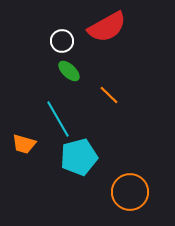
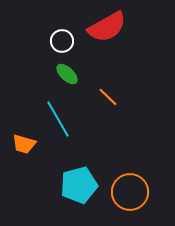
green ellipse: moved 2 px left, 3 px down
orange line: moved 1 px left, 2 px down
cyan pentagon: moved 28 px down
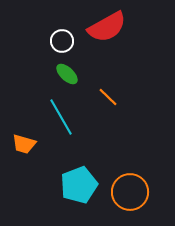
cyan line: moved 3 px right, 2 px up
cyan pentagon: rotated 6 degrees counterclockwise
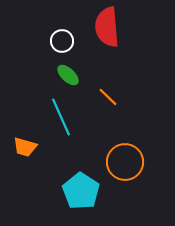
red semicircle: rotated 114 degrees clockwise
green ellipse: moved 1 px right, 1 px down
cyan line: rotated 6 degrees clockwise
orange trapezoid: moved 1 px right, 3 px down
cyan pentagon: moved 2 px right, 6 px down; rotated 18 degrees counterclockwise
orange circle: moved 5 px left, 30 px up
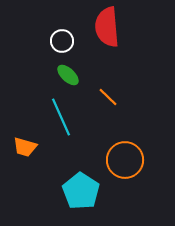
orange circle: moved 2 px up
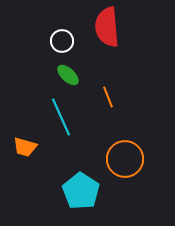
orange line: rotated 25 degrees clockwise
orange circle: moved 1 px up
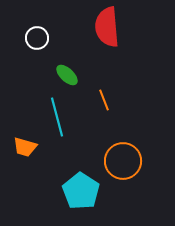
white circle: moved 25 px left, 3 px up
green ellipse: moved 1 px left
orange line: moved 4 px left, 3 px down
cyan line: moved 4 px left; rotated 9 degrees clockwise
orange circle: moved 2 px left, 2 px down
